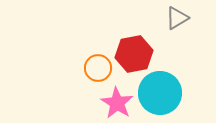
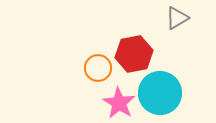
pink star: moved 2 px right
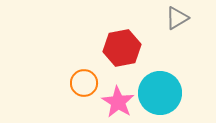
red hexagon: moved 12 px left, 6 px up
orange circle: moved 14 px left, 15 px down
pink star: moved 1 px left, 1 px up
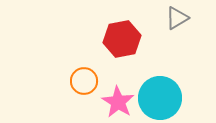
red hexagon: moved 9 px up
orange circle: moved 2 px up
cyan circle: moved 5 px down
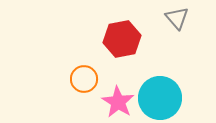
gray triangle: rotated 40 degrees counterclockwise
orange circle: moved 2 px up
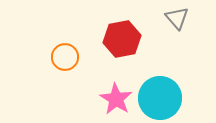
orange circle: moved 19 px left, 22 px up
pink star: moved 2 px left, 3 px up
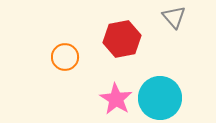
gray triangle: moved 3 px left, 1 px up
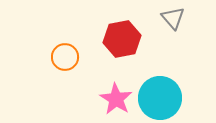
gray triangle: moved 1 px left, 1 px down
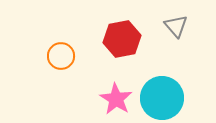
gray triangle: moved 3 px right, 8 px down
orange circle: moved 4 px left, 1 px up
cyan circle: moved 2 px right
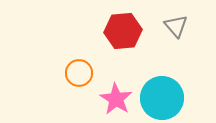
red hexagon: moved 1 px right, 8 px up; rotated 6 degrees clockwise
orange circle: moved 18 px right, 17 px down
